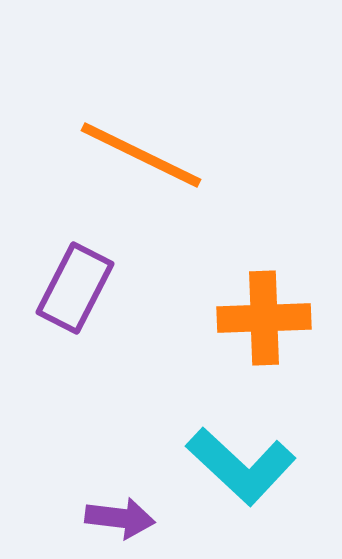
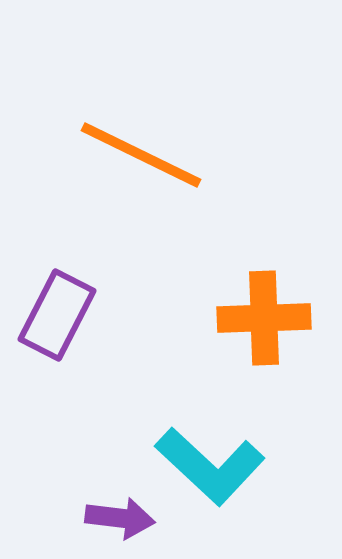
purple rectangle: moved 18 px left, 27 px down
cyan L-shape: moved 31 px left
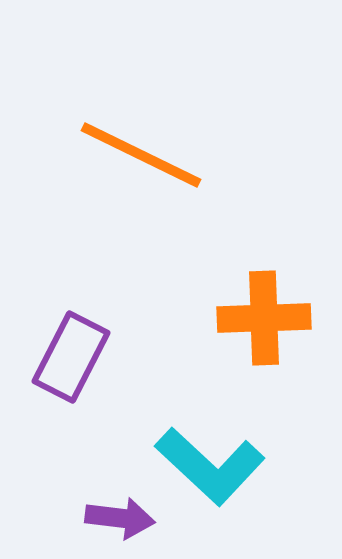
purple rectangle: moved 14 px right, 42 px down
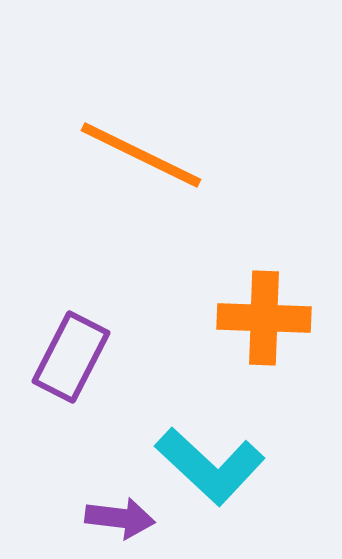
orange cross: rotated 4 degrees clockwise
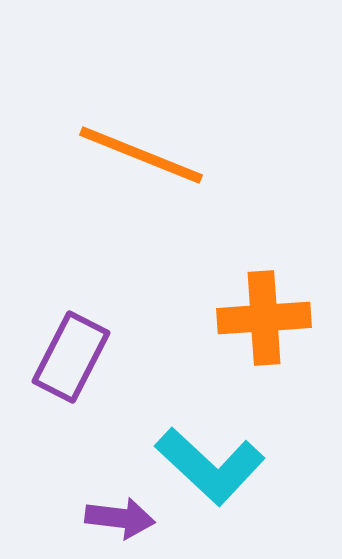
orange line: rotated 4 degrees counterclockwise
orange cross: rotated 6 degrees counterclockwise
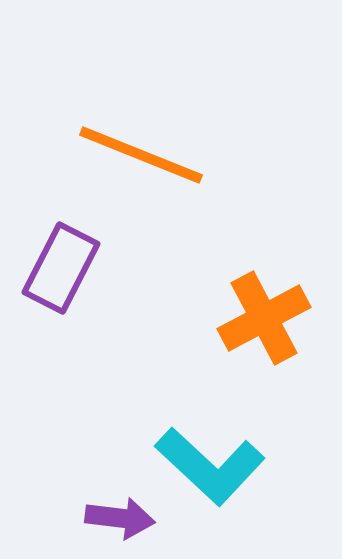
orange cross: rotated 24 degrees counterclockwise
purple rectangle: moved 10 px left, 89 px up
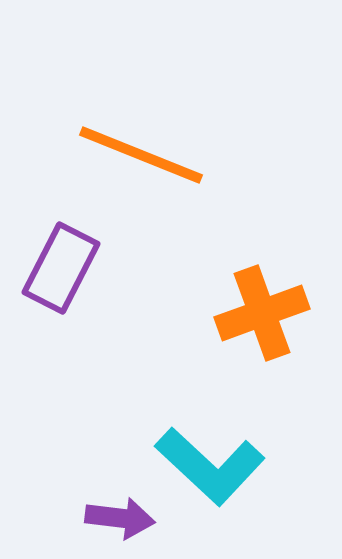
orange cross: moved 2 px left, 5 px up; rotated 8 degrees clockwise
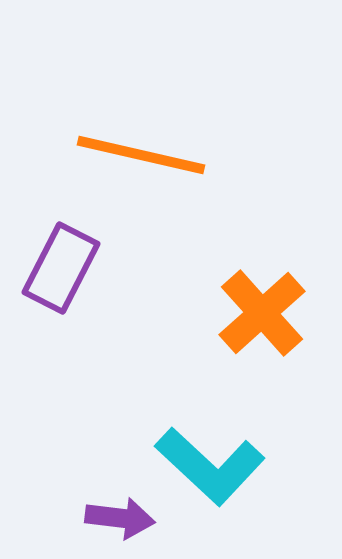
orange line: rotated 9 degrees counterclockwise
orange cross: rotated 22 degrees counterclockwise
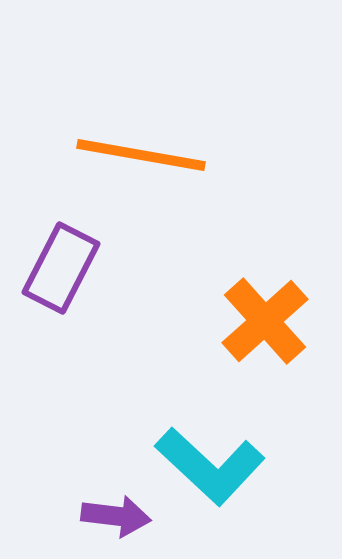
orange line: rotated 3 degrees counterclockwise
orange cross: moved 3 px right, 8 px down
purple arrow: moved 4 px left, 2 px up
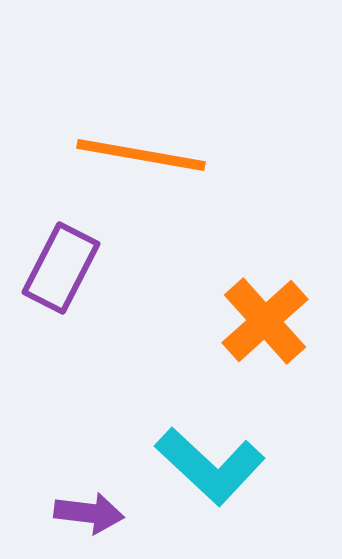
purple arrow: moved 27 px left, 3 px up
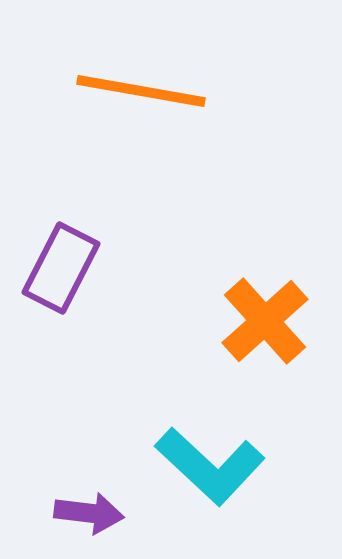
orange line: moved 64 px up
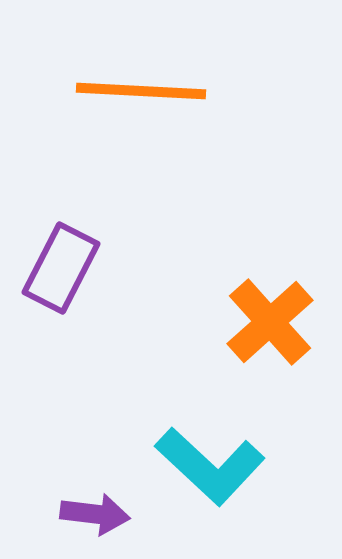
orange line: rotated 7 degrees counterclockwise
orange cross: moved 5 px right, 1 px down
purple arrow: moved 6 px right, 1 px down
